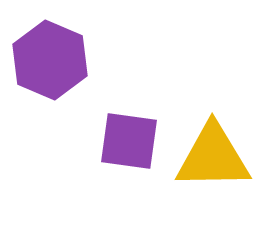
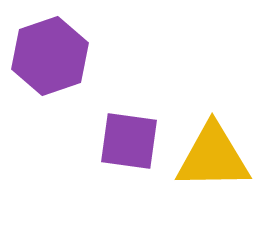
purple hexagon: moved 4 px up; rotated 18 degrees clockwise
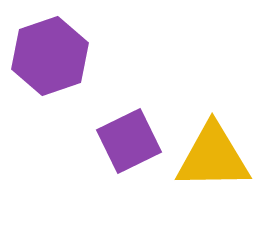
purple square: rotated 34 degrees counterclockwise
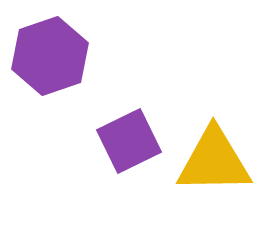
yellow triangle: moved 1 px right, 4 px down
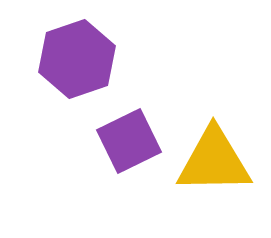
purple hexagon: moved 27 px right, 3 px down
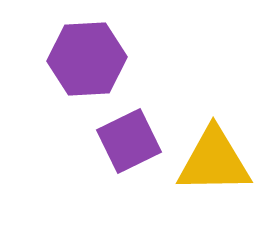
purple hexagon: moved 10 px right; rotated 16 degrees clockwise
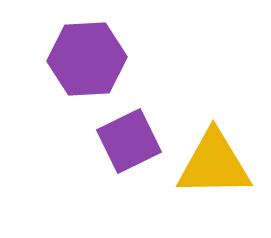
yellow triangle: moved 3 px down
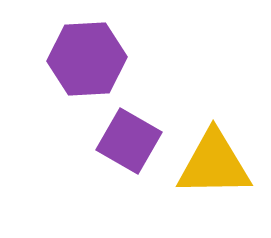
purple square: rotated 34 degrees counterclockwise
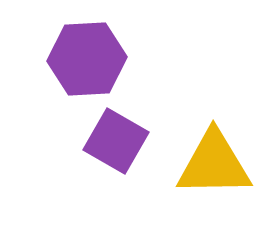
purple square: moved 13 px left
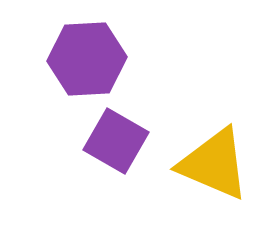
yellow triangle: rotated 24 degrees clockwise
